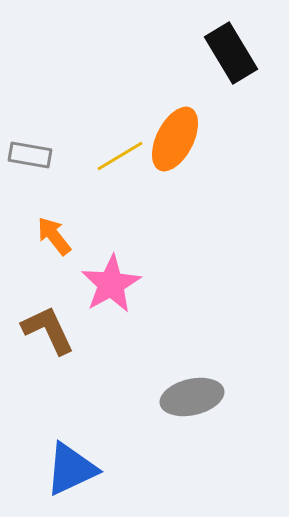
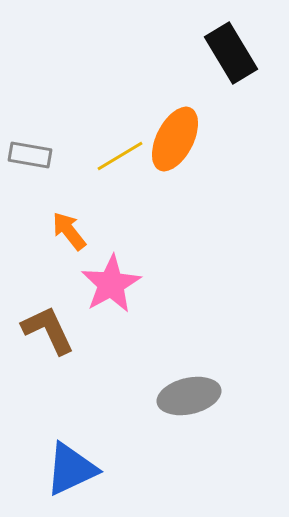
orange arrow: moved 15 px right, 5 px up
gray ellipse: moved 3 px left, 1 px up
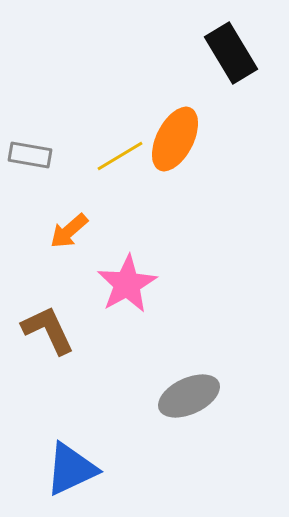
orange arrow: rotated 93 degrees counterclockwise
pink star: moved 16 px right
gray ellipse: rotated 12 degrees counterclockwise
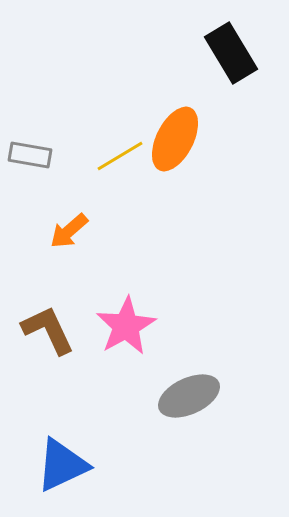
pink star: moved 1 px left, 42 px down
blue triangle: moved 9 px left, 4 px up
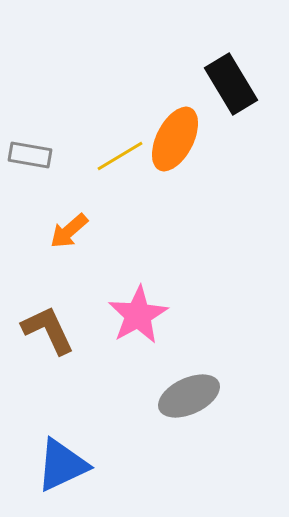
black rectangle: moved 31 px down
pink star: moved 12 px right, 11 px up
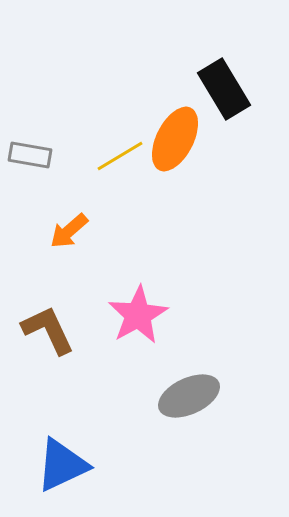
black rectangle: moved 7 px left, 5 px down
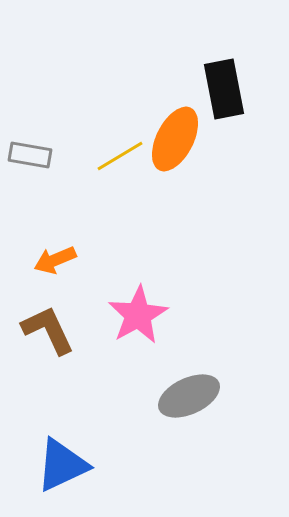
black rectangle: rotated 20 degrees clockwise
orange arrow: moved 14 px left, 29 px down; rotated 18 degrees clockwise
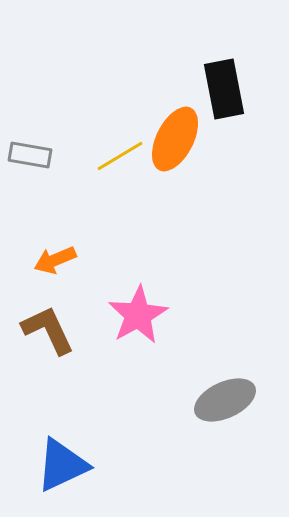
gray ellipse: moved 36 px right, 4 px down
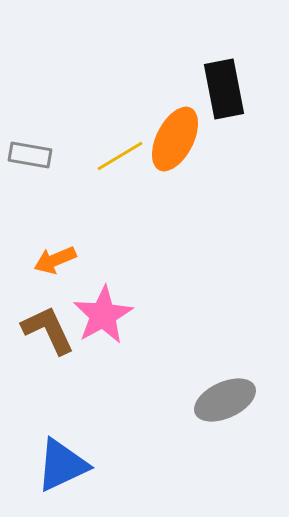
pink star: moved 35 px left
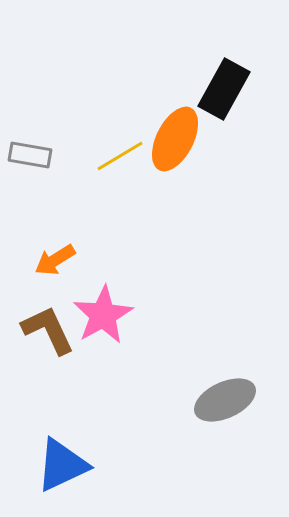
black rectangle: rotated 40 degrees clockwise
orange arrow: rotated 9 degrees counterclockwise
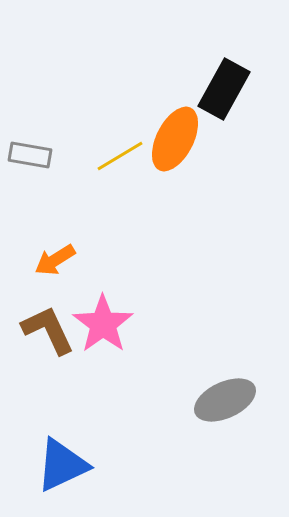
pink star: moved 9 px down; rotated 6 degrees counterclockwise
